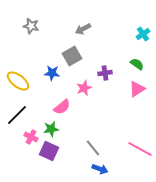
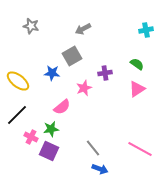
cyan cross: moved 3 px right, 4 px up; rotated 24 degrees clockwise
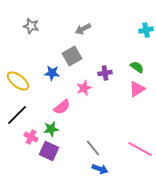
green semicircle: moved 3 px down
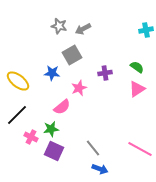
gray star: moved 28 px right
gray square: moved 1 px up
pink star: moved 5 px left
purple square: moved 5 px right
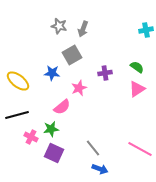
gray arrow: rotated 42 degrees counterclockwise
black line: rotated 30 degrees clockwise
purple square: moved 2 px down
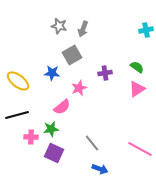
pink cross: rotated 24 degrees counterclockwise
gray line: moved 1 px left, 5 px up
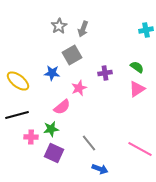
gray star: rotated 28 degrees clockwise
gray line: moved 3 px left
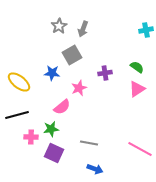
yellow ellipse: moved 1 px right, 1 px down
gray line: rotated 42 degrees counterclockwise
blue arrow: moved 5 px left
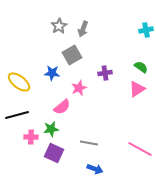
green semicircle: moved 4 px right
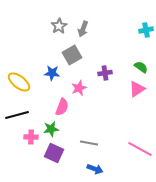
pink semicircle: rotated 30 degrees counterclockwise
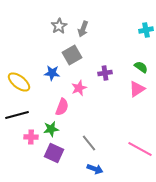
gray line: rotated 42 degrees clockwise
